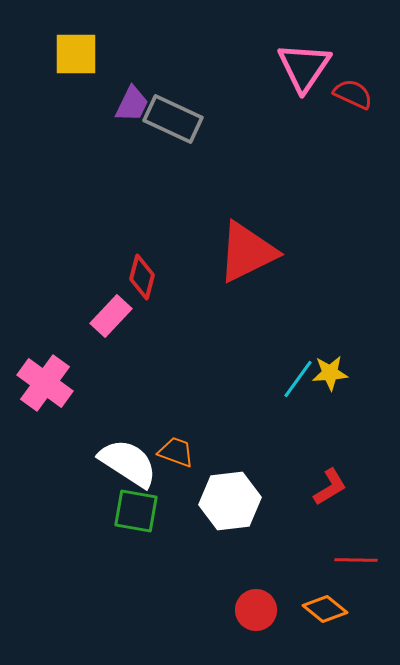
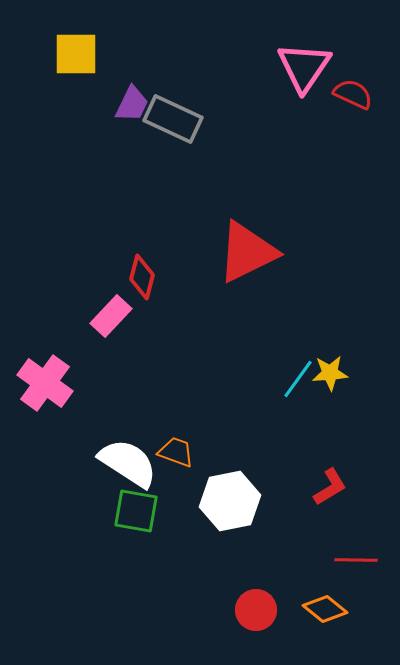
white hexagon: rotated 4 degrees counterclockwise
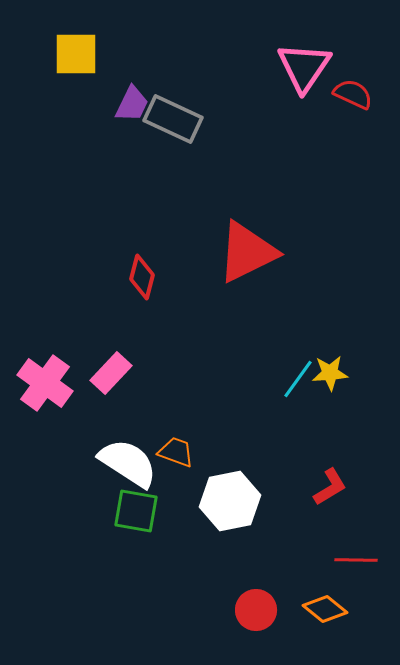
pink rectangle: moved 57 px down
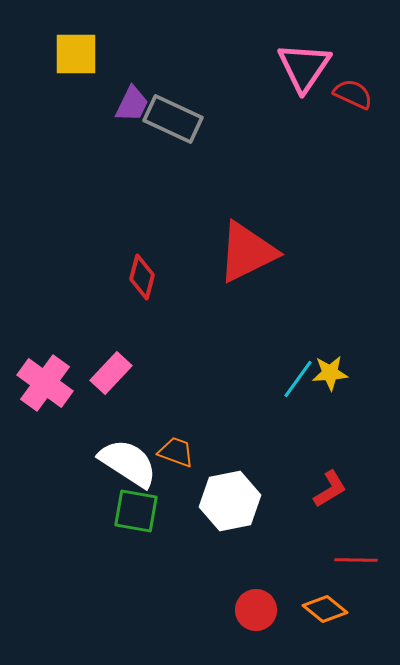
red L-shape: moved 2 px down
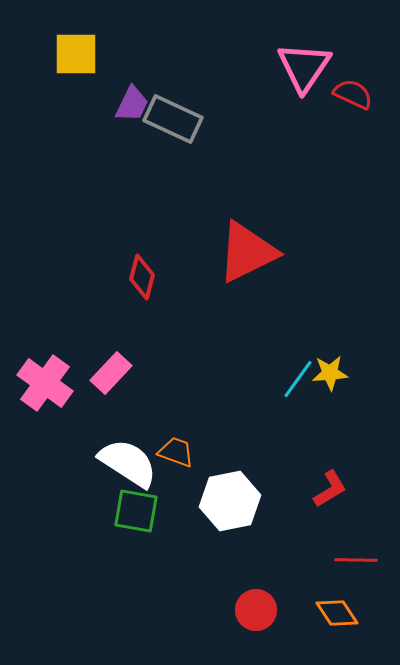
orange diamond: moved 12 px right, 4 px down; rotated 18 degrees clockwise
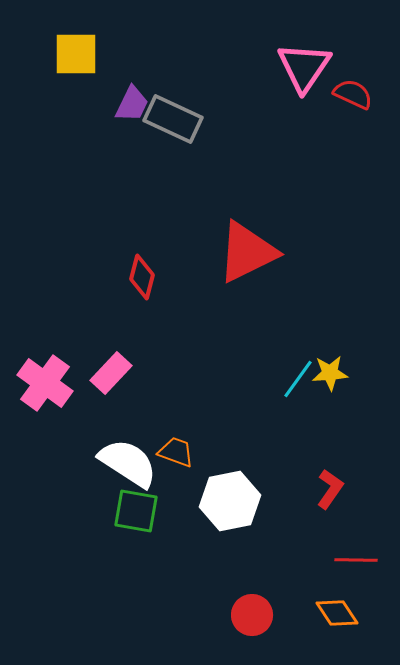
red L-shape: rotated 24 degrees counterclockwise
red circle: moved 4 px left, 5 px down
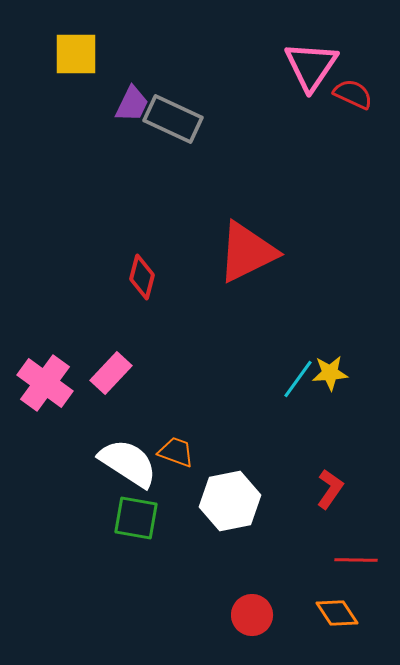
pink triangle: moved 7 px right, 1 px up
green square: moved 7 px down
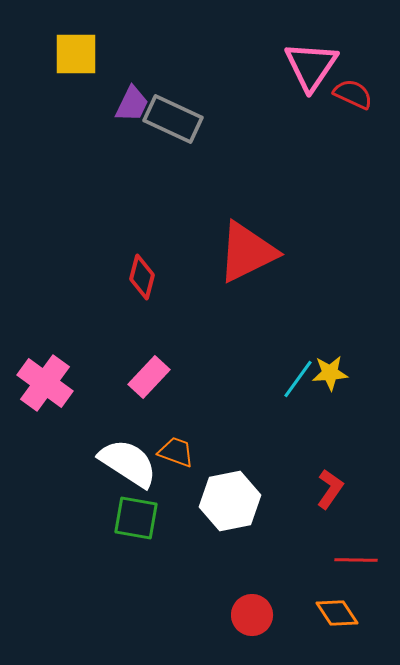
pink rectangle: moved 38 px right, 4 px down
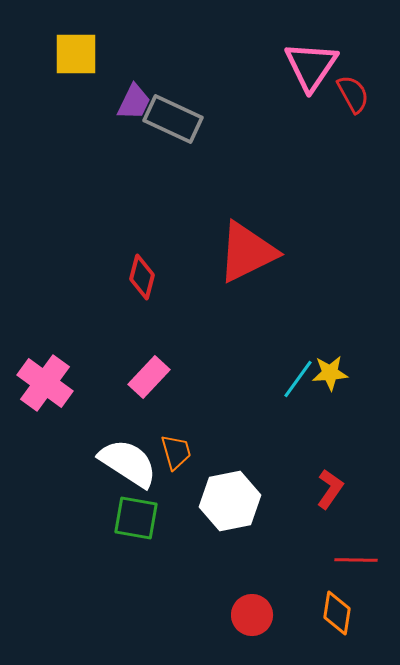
red semicircle: rotated 36 degrees clockwise
purple trapezoid: moved 2 px right, 2 px up
orange trapezoid: rotated 54 degrees clockwise
orange diamond: rotated 42 degrees clockwise
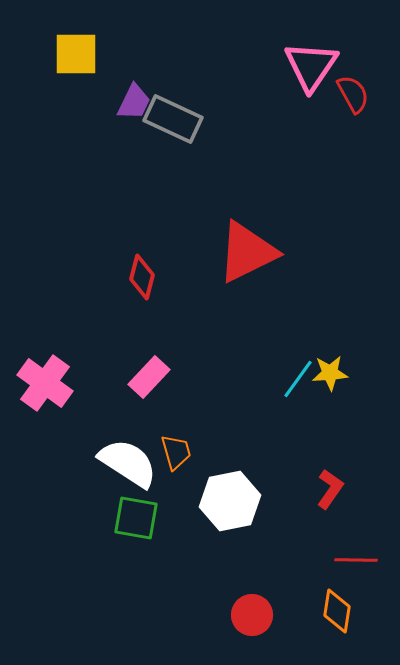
orange diamond: moved 2 px up
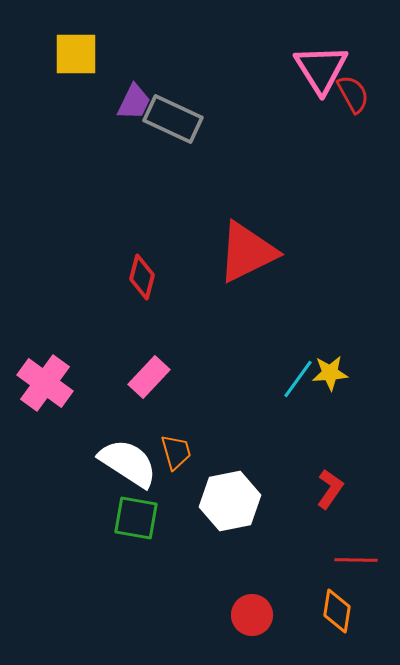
pink triangle: moved 10 px right, 3 px down; rotated 6 degrees counterclockwise
